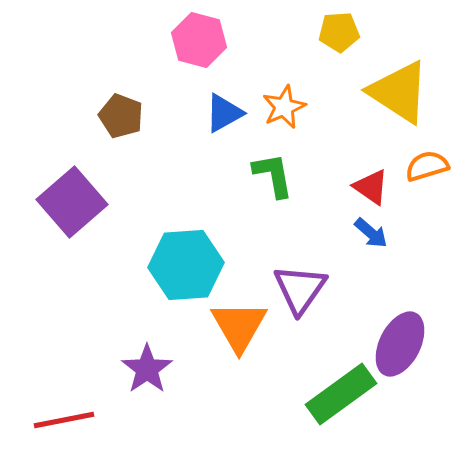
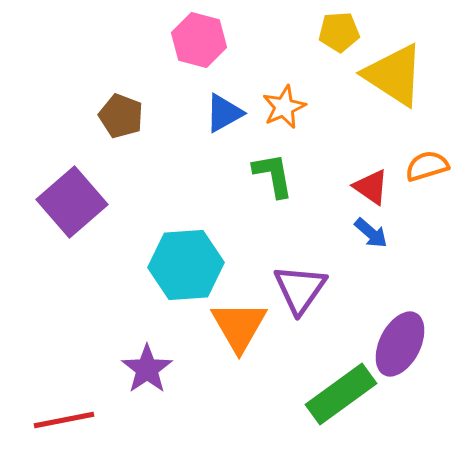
yellow triangle: moved 5 px left, 17 px up
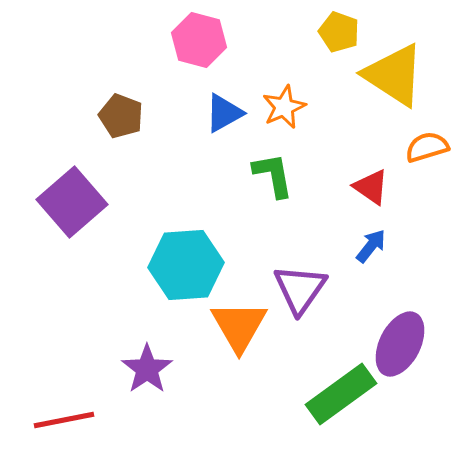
yellow pentagon: rotated 24 degrees clockwise
orange semicircle: moved 19 px up
blue arrow: moved 13 px down; rotated 93 degrees counterclockwise
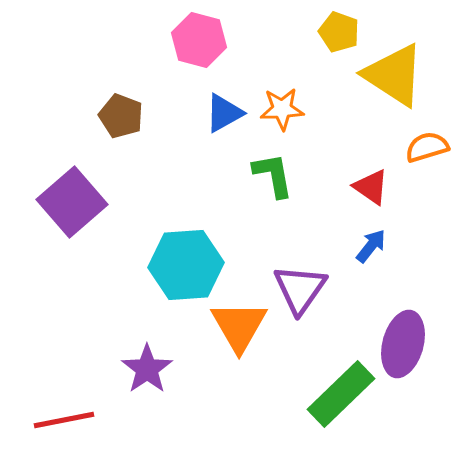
orange star: moved 2 px left, 2 px down; rotated 21 degrees clockwise
purple ellipse: moved 3 px right; rotated 12 degrees counterclockwise
green rectangle: rotated 8 degrees counterclockwise
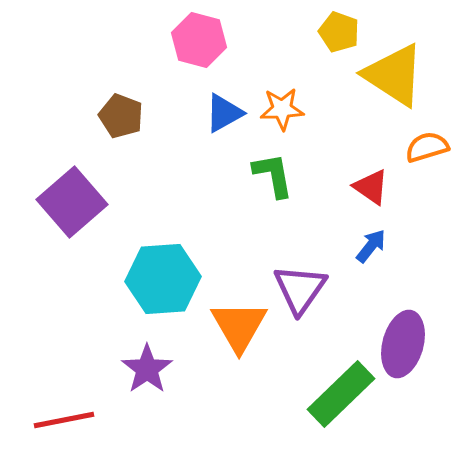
cyan hexagon: moved 23 px left, 14 px down
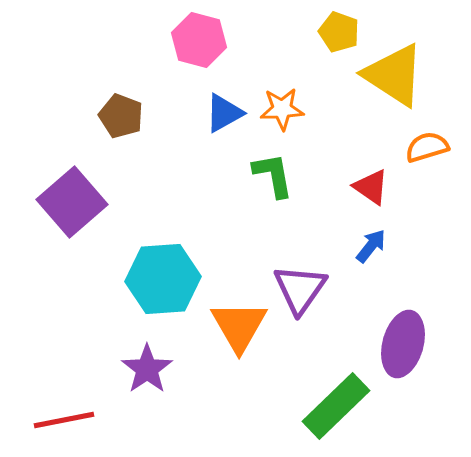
green rectangle: moved 5 px left, 12 px down
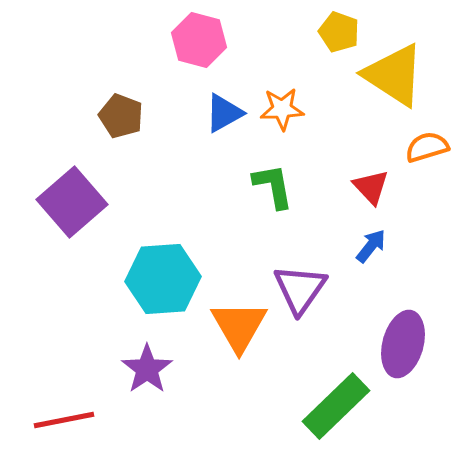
green L-shape: moved 11 px down
red triangle: rotated 12 degrees clockwise
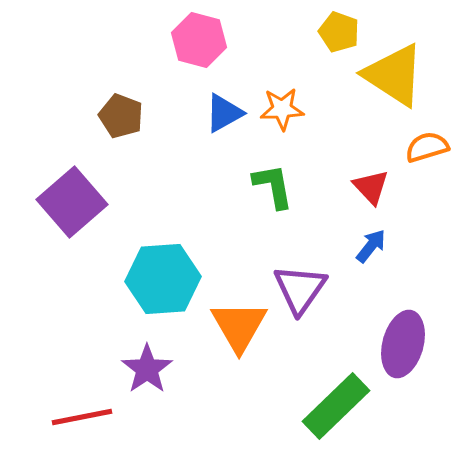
red line: moved 18 px right, 3 px up
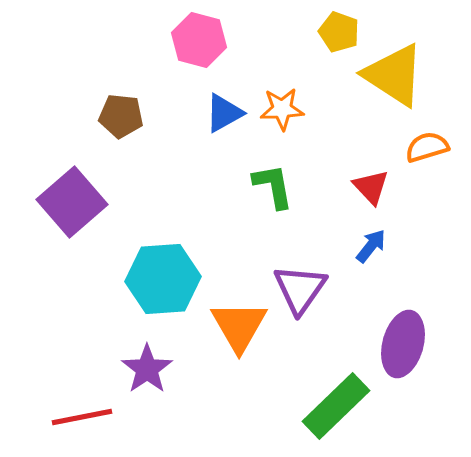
brown pentagon: rotated 15 degrees counterclockwise
